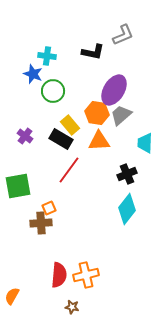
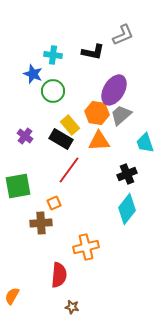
cyan cross: moved 6 px right, 1 px up
cyan trapezoid: rotated 20 degrees counterclockwise
orange square: moved 5 px right, 5 px up
orange cross: moved 28 px up
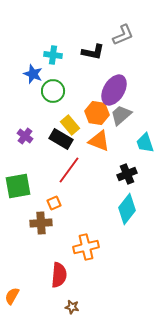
orange triangle: rotated 25 degrees clockwise
